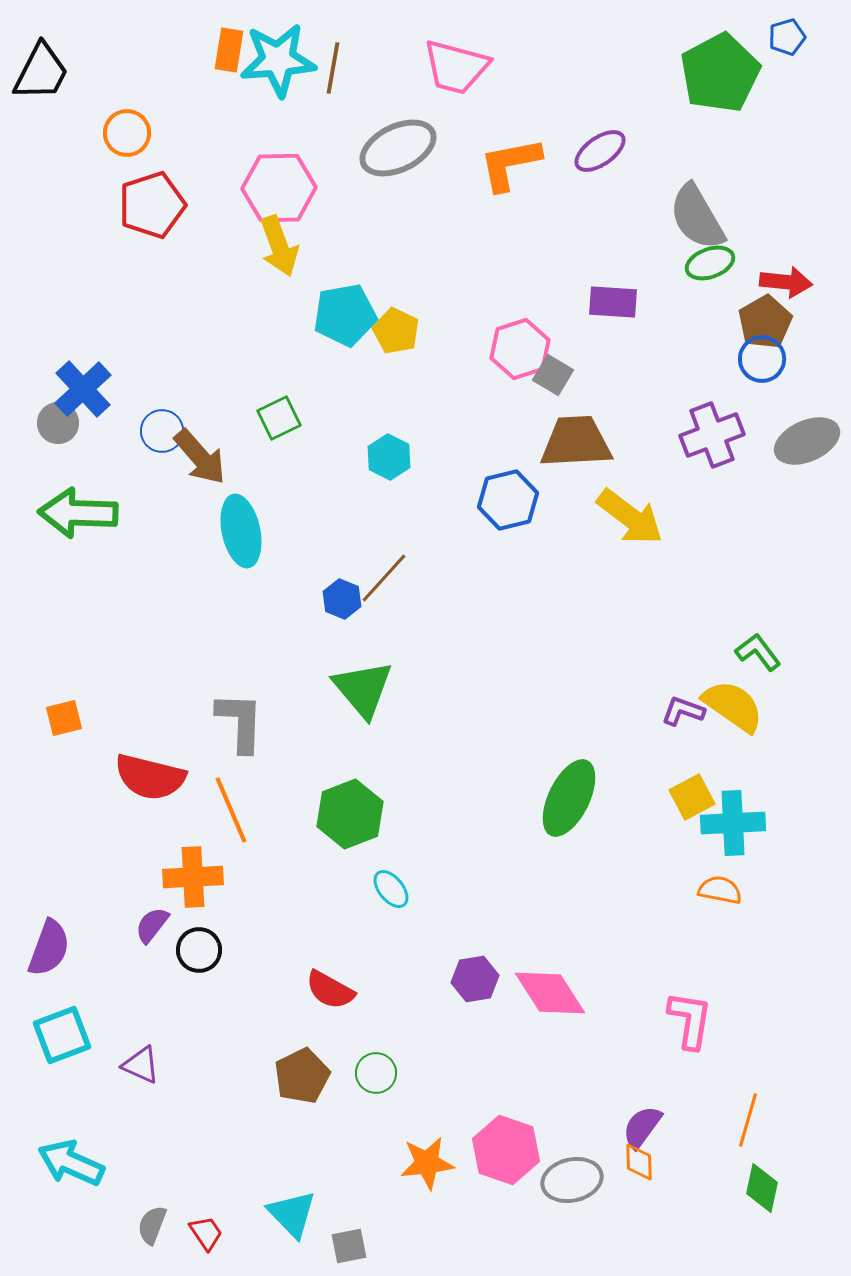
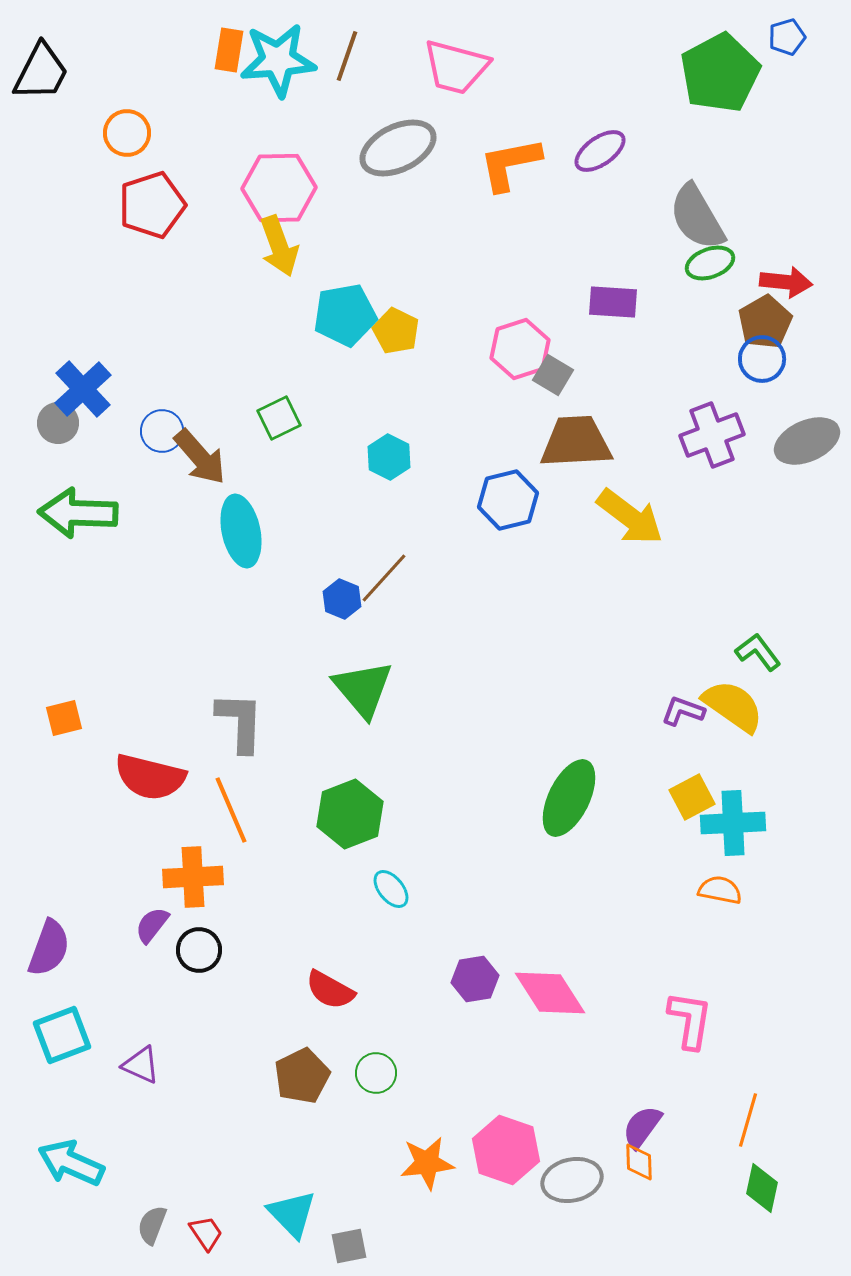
brown line at (333, 68): moved 14 px right, 12 px up; rotated 9 degrees clockwise
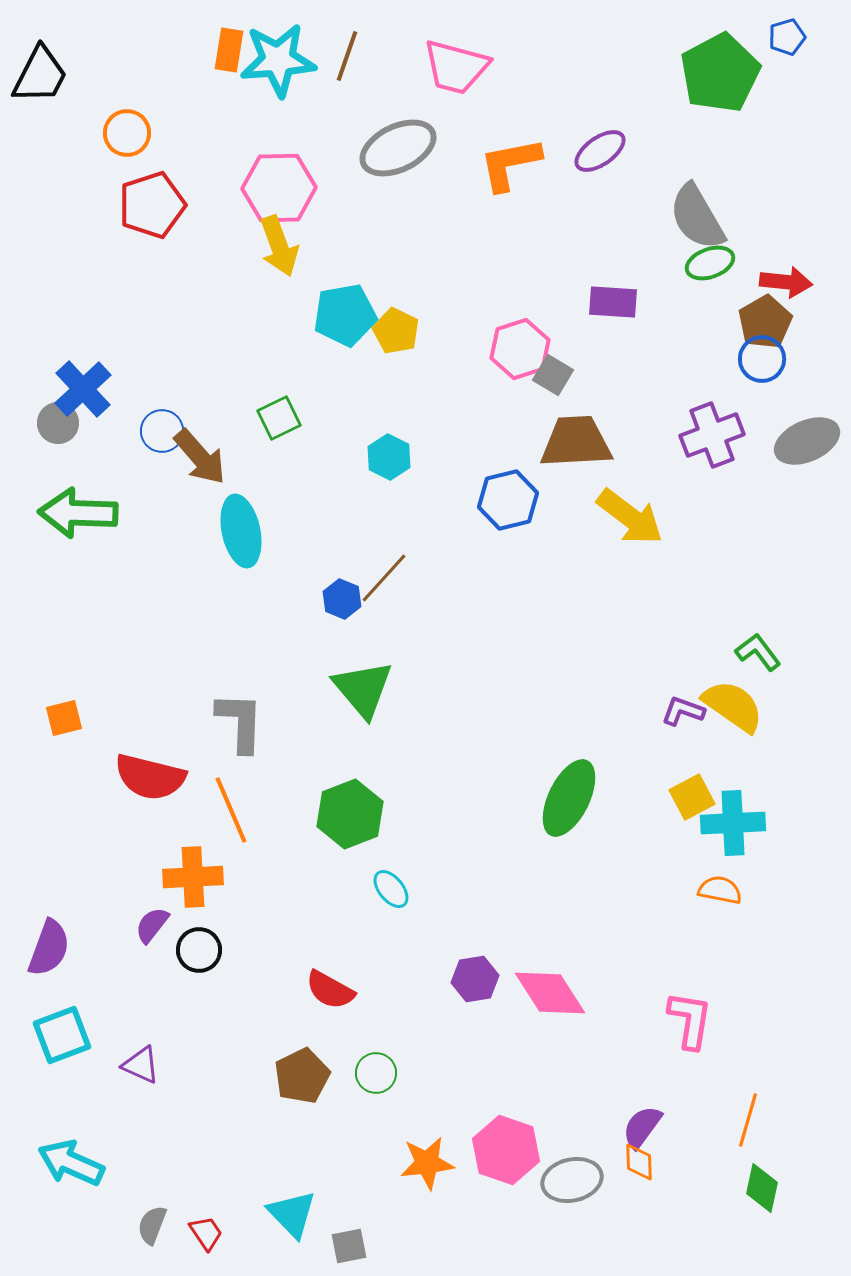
black trapezoid at (41, 72): moved 1 px left, 3 px down
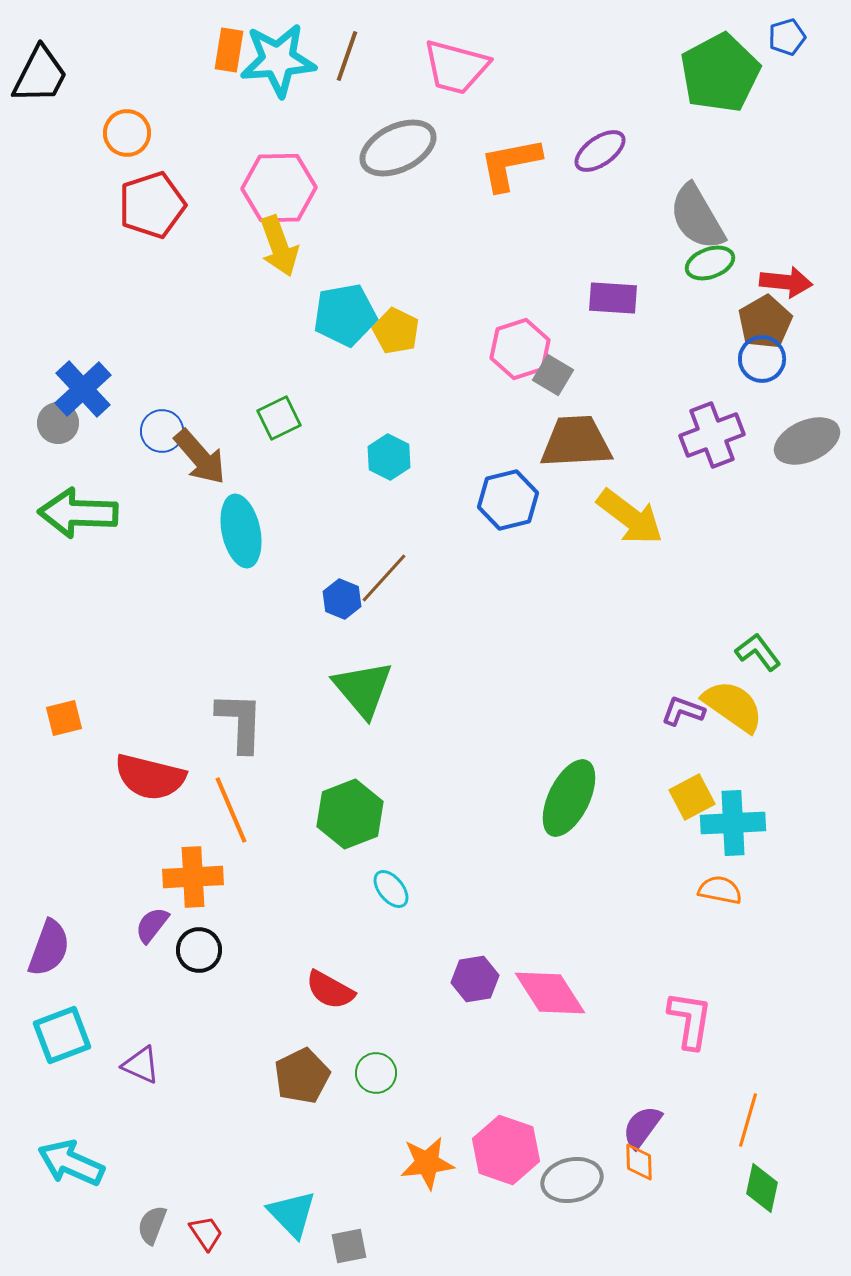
purple rectangle at (613, 302): moved 4 px up
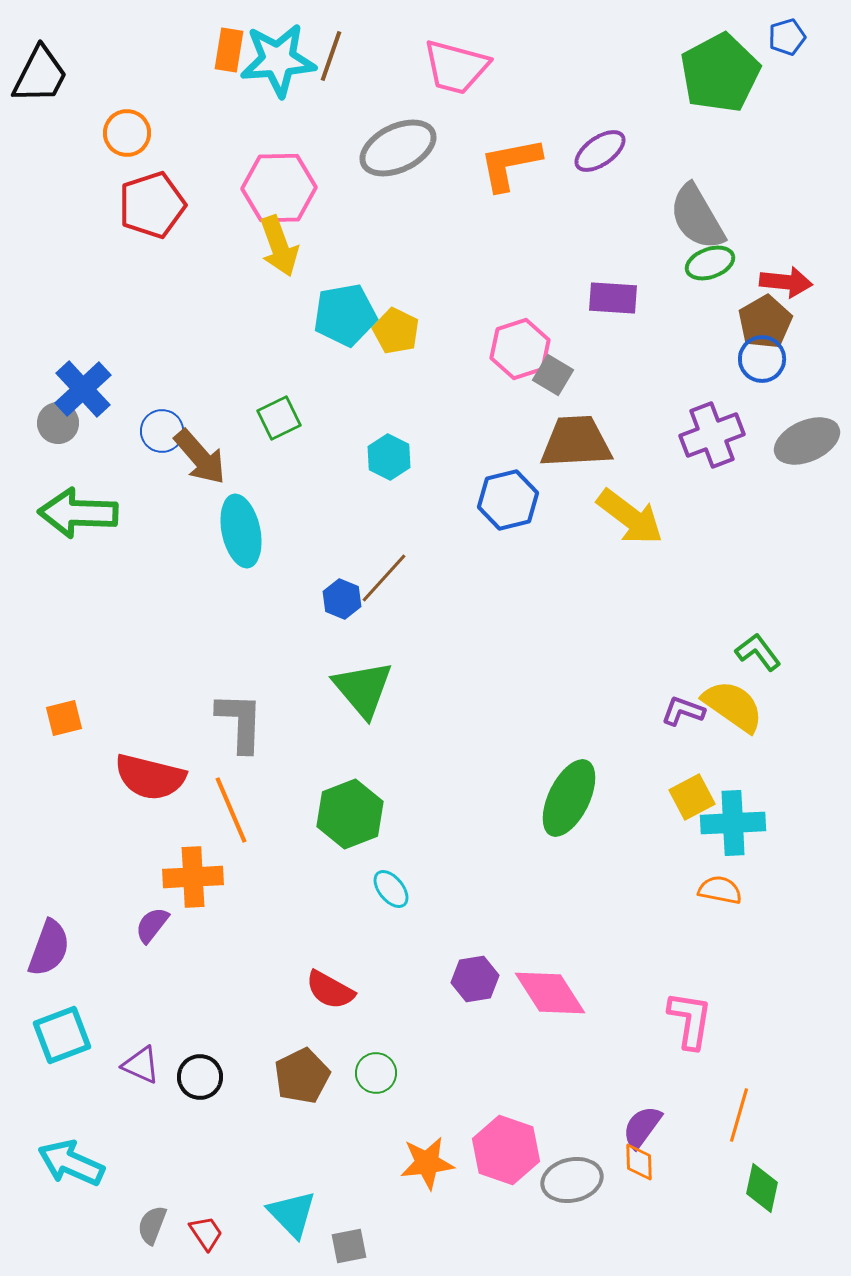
brown line at (347, 56): moved 16 px left
black circle at (199, 950): moved 1 px right, 127 px down
orange line at (748, 1120): moved 9 px left, 5 px up
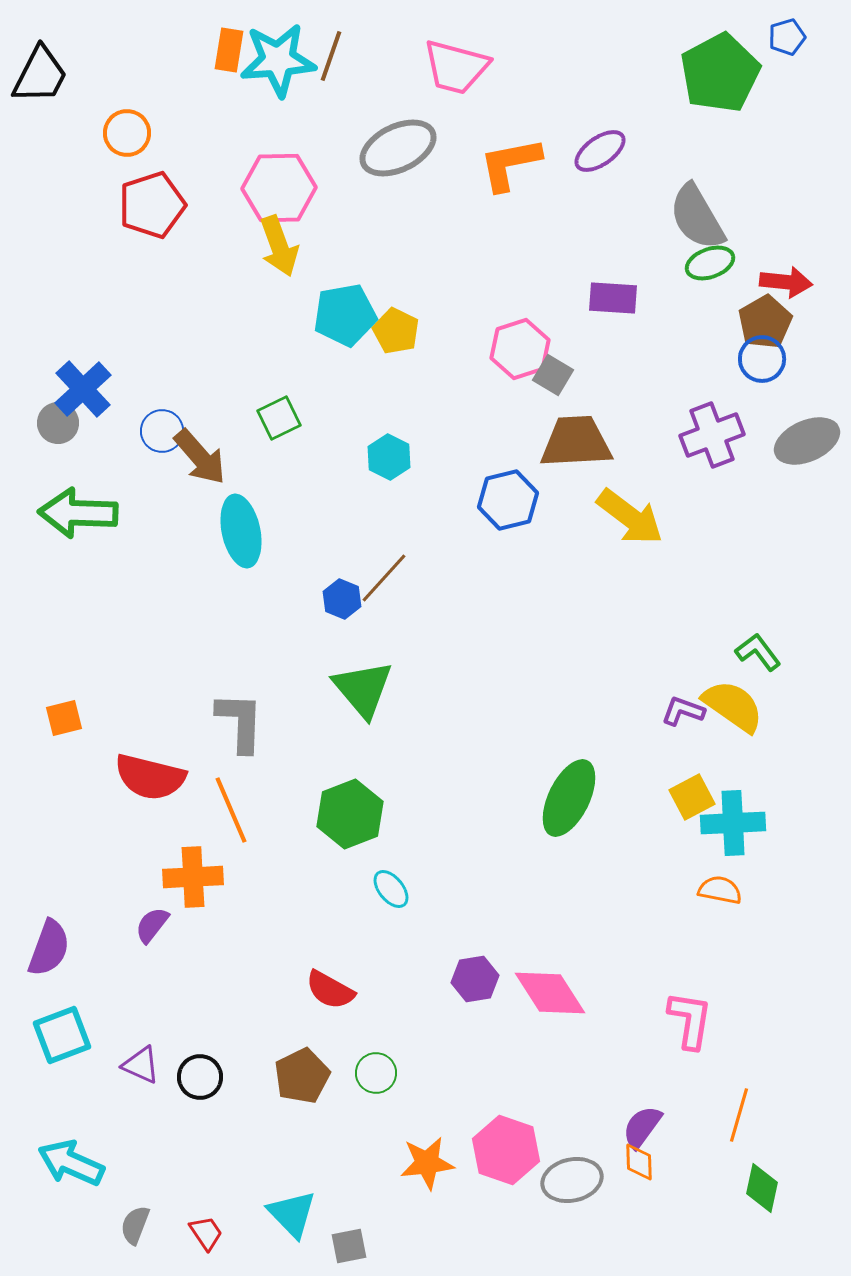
gray semicircle at (152, 1225): moved 17 px left
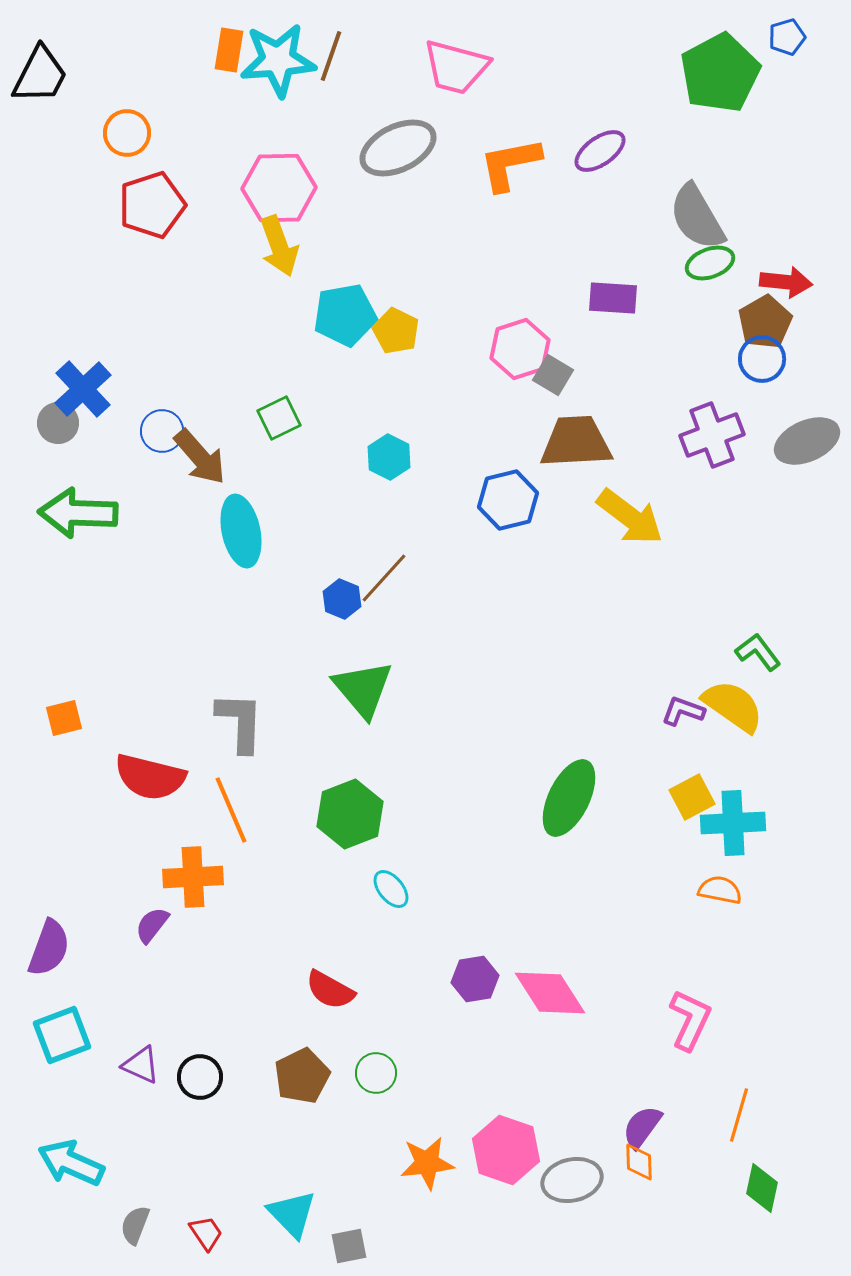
pink L-shape at (690, 1020): rotated 16 degrees clockwise
